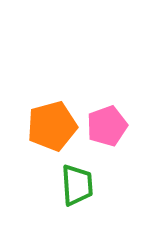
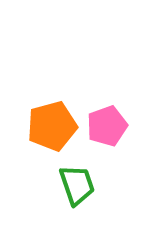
green trapezoid: rotated 15 degrees counterclockwise
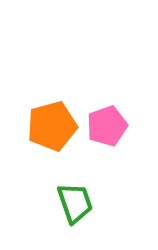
green trapezoid: moved 2 px left, 18 px down
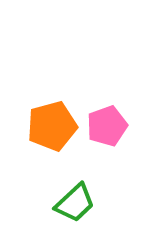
green trapezoid: rotated 66 degrees clockwise
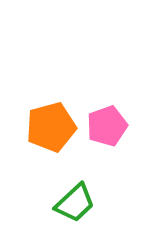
orange pentagon: moved 1 px left, 1 px down
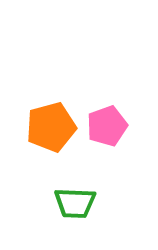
green trapezoid: rotated 45 degrees clockwise
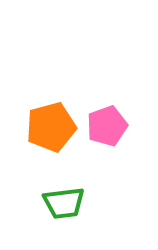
green trapezoid: moved 11 px left; rotated 9 degrees counterclockwise
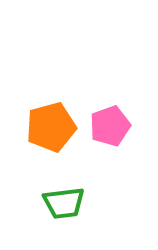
pink pentagon: moved 3 px right
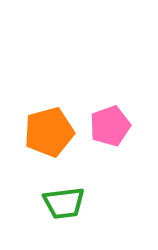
orange pentagon: moved 2 px left, 5 px down
